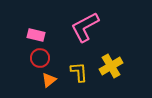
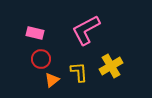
pink L-shape: moved 1 px right, 3 px down
pink rectangle: moved 1 px left, 2 px up
red circle: moved 1 px right, 1 px down
orange triangle: moved 3 px right
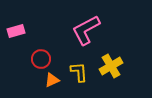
pink rectangle: moved 19 px left, 2 px up; rotated 30 degrees counterclockwise
orange triangle: rotated 14 degrees clockwise
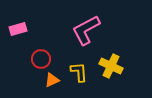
pink rectangle: moved 2 px right, 2 px up
yellow cross: rotated 35 degrees counterclockwise
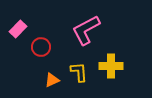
pink rectangle: rotated 30 degrees counterclockwise
red circle: moved 12 px up
yellow cross: rotated 25 degrees counterclockwise
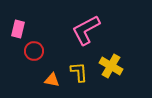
pink rectangle: rotated 30 degrees counterclockwise
red circle: moved 7 px left, 4 px down
yellow cross: rotated 30 degrees clockwise
orange triangle: rotated 35 degrees clockwise
